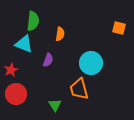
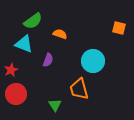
green semicircle: rotated 48 degrees clockwise
orange semicircle: rotated 80 degrees counterclockwise
cyan circle: moved 2 px right, 2 px up
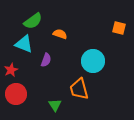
purple semicircle: moved 2 px left
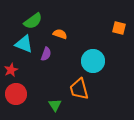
purple semicircle: moved 6 px up
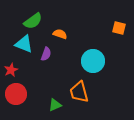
orange trapezoid: moved 3 px down
green triangle: rotated 40 degrees clockwise
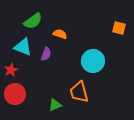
cyan triangle: moved 1 px left, 3 px down
red circle: moved 1 px left
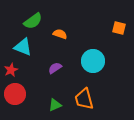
purple semicircle: moved 9 px right, 14 px down; rotated 144 degrees counterclockwise
orange trapezoid: moved 5 px right, 7 px down
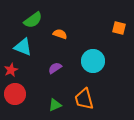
green semicircle: moved 1 px up
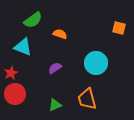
cyan circle: moved 3 px right, 2 px down
red star: moved 3 px down
orange trapezoid: moved 3 px right
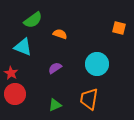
cyan circle: moved 1 px right, 1 px down
red star: rotated 16 degrees counterclockwise
orange trapezoid: moved 2 px right; rotated 25 degrees clockwise
